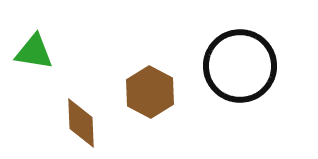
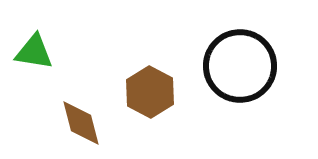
brown diamond: rotated 12 degrees counterclockwise
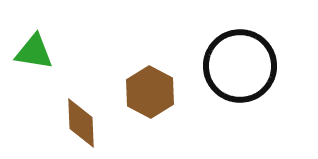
brown diamond: rotated 12 degrees clockwise
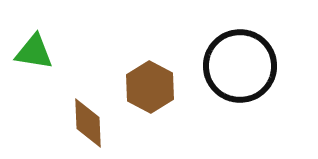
brown hexagon: moved 5 px up
brown diamond: moved 7 px right
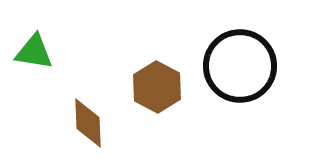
brown hexagon: moved 7 px right
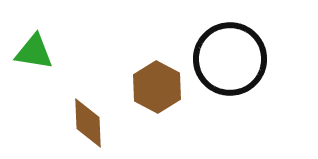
black circle: moved 10 px left, 7 px up
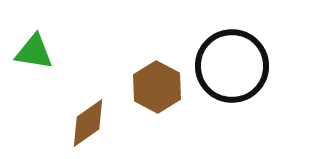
black circle: moved 2 px right, 7 px down
brown diamond: rotated 57 degrees clockwise
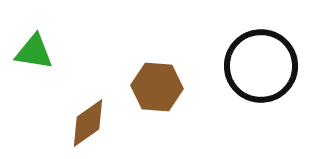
black circle: moved 29 px right
brown hexagon: rotated 24 degrees counterclockwise
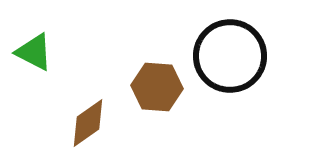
green triangle: rotated 18 degrees clockwise
black circle: moved 31 px left, 10 px up
